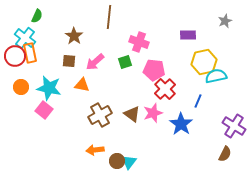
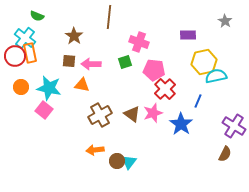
green semicircle: rotated 88 degrees clockwise
gray star: rotated 16 degrees counterclockwise
pink arrow: moved 4 px left, 2 px down; rotated 42 degrees clockwise
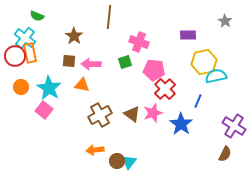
cyan star: rotated 20 degrees clockwise
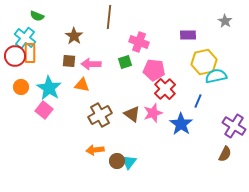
orange rectangle: rotated 12 degrees clockwise
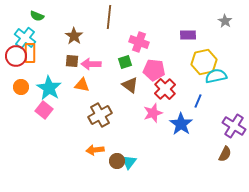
red circle: moved 1 px right
brown square: moved 3 px right
brown triangle: moved 2 px left, 29 px up
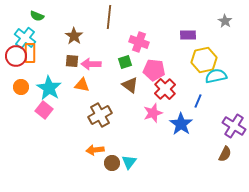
yellow hexagon: moved 2 px up
brown circle: moved 5 px left, 2 px down
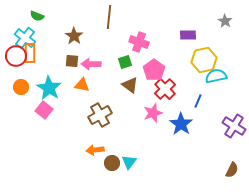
pink pentagon: rotated 30 degrees clockwise
brown semicircle: moved 7 px right, 16 px down
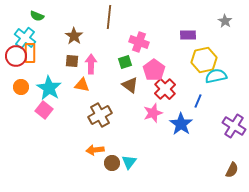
pink arrow: rotated 90 degrees clockwise
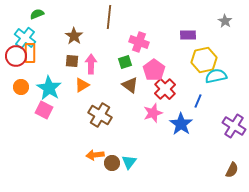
green semicircle: moved 2 px up; rotated 136 degrees clockwise
orange triangle: rotated 42 degrees counterclockwise
pink square: rotated 12 degrees counterclockwise
brown cross: rotated 30 degrees counterclockwise
orange arrow: moved 5 px down
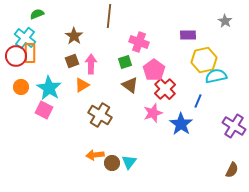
brown line: moved 1 px up
brown square: rotated 24 degrees counterclockwise
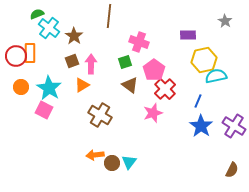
cyan cross: moved 24 px right, 10 px up
blue star: moved 20 px right, 2 px down
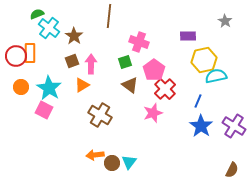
purple rectangle: moved 1 px down
